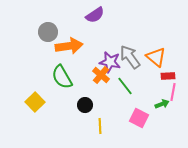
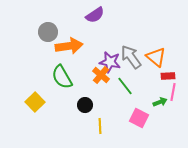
gray arrow: moved 1 px right
green arrow: moved 2 px left, 2 px up
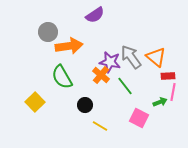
yellow line: rotated 56 degrees counterclockwise
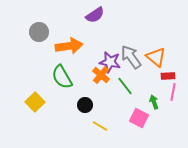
gray circle: moved 9 px left
green arrow: moved 6 px left; rotated 88 degrees counterclockwise
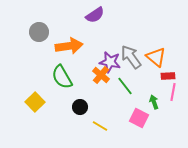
black circle: moved 5 px left, 2 px down
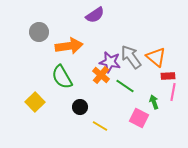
green line: rotated 18 degrees counterclockwise
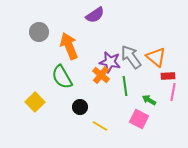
orange arrow: rotated 104 degrees counterclockwise
green line: rotated 48 degrees clockwise
green arrow: moved 5 px left, 2 px up; rotated 40 degrees counterclockwise
pink square: moved 1 px down
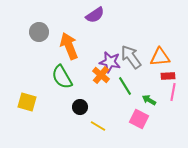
orange triangle: moved 4 px right; rotated 45 degrees counterclockwise
green line: rotated 24 degrees counterclockwise
yellow square: moved 8 px left; rotated 30 degrees counterclockwise
yellow line: moved 2 px left
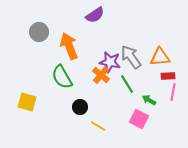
green line: moved 2 px right, 2 px up
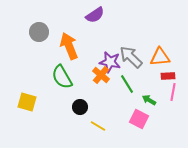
gray arrow: rotated 10 degrees counterclockwise
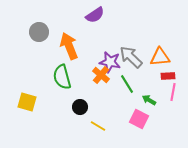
green semicircle: rotated 15 degrees clockwise
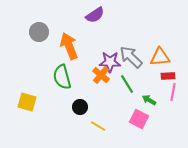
purple star: rotated 10 degrees counterclockwise
